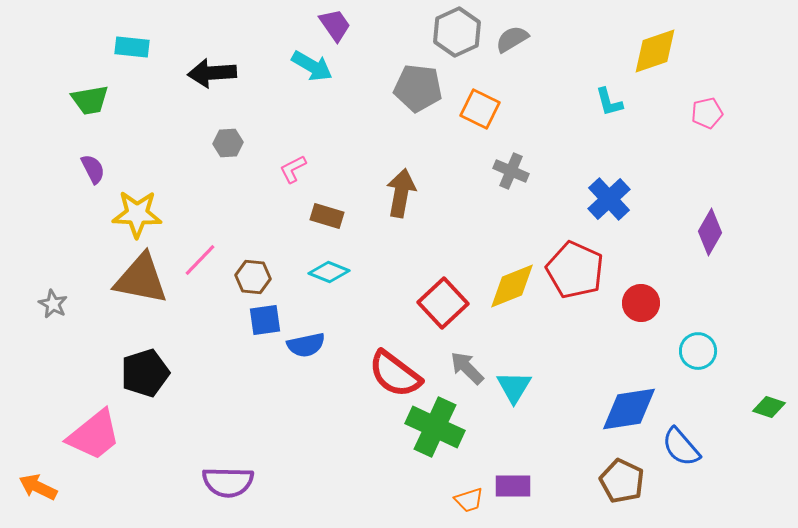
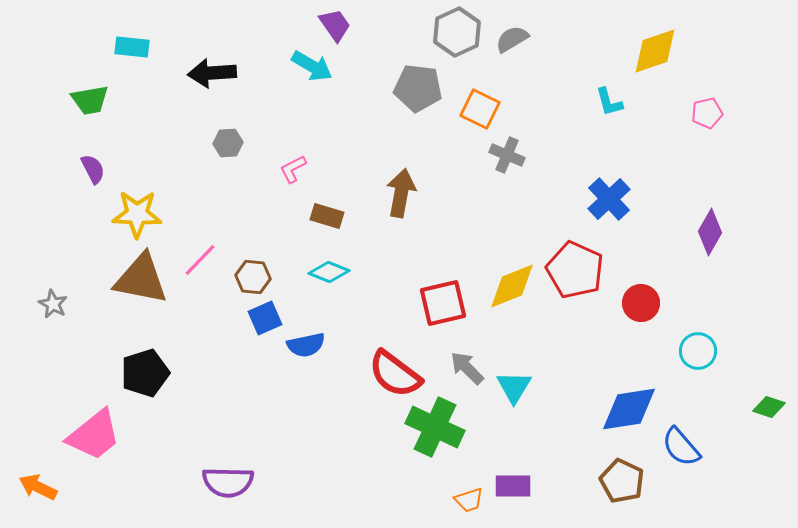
gray cross at (511, 171): moved 4 px left, 16 px up
red square at (443, 303): rotated 30 degrees clockwise
blue square at (265, 320): moved 2 px up; rotated 16 degrees counterclockwise
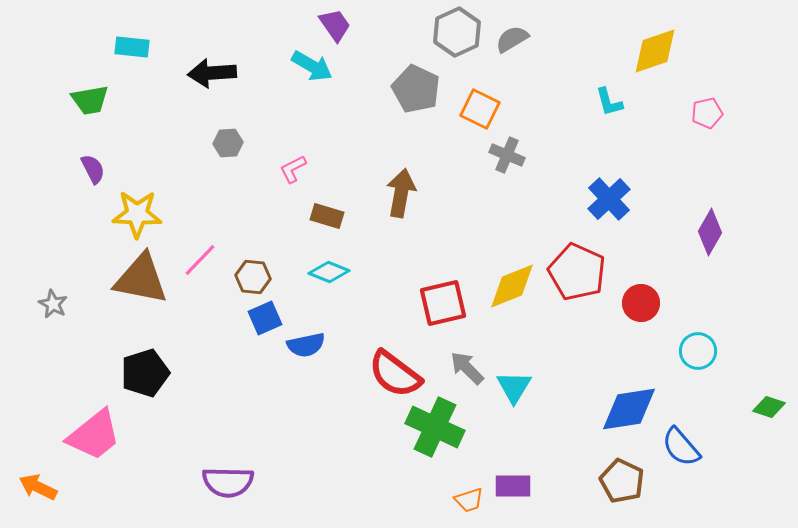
gray pentagon at (418, 88): moved 2 px left, 1 px down; rotated 18 degrees clockwise
red pentagon at (575, 270): moved 2 px right, 2 px down
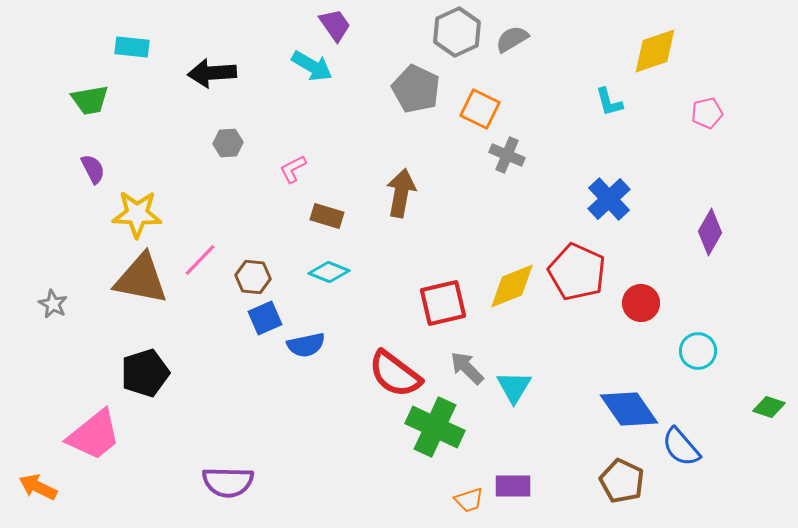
blue diamond at (629, 409): rotated 64 degrees clockwise
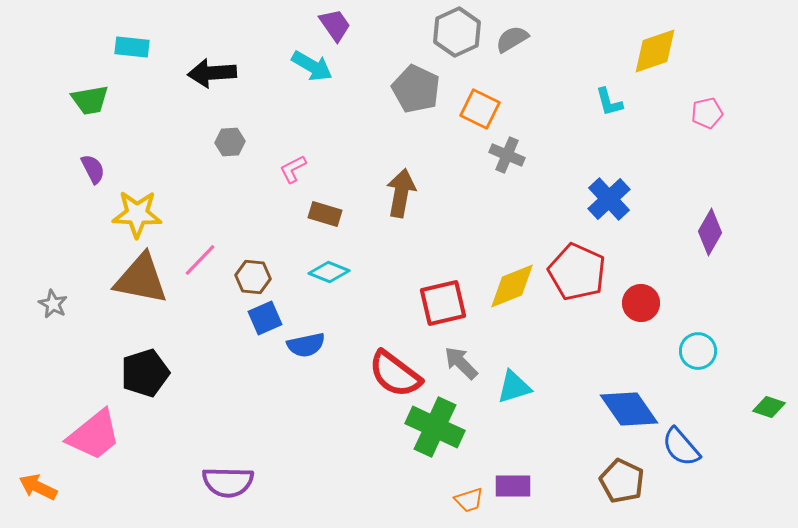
gray hexagon at (228, 143): moved 2 px right, 1 px up
brown rectangle at (327, 216): moved 2 px left, 2 px up
gray arrow at (467, 368): moved 6 px left, 5 px up
cyan triangle at (514, 387): rotated 42 degrees clockwise
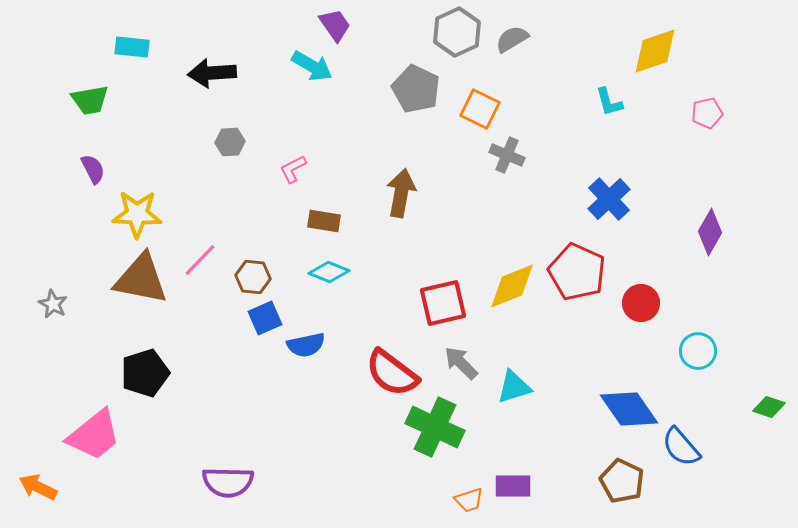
brown rectangle at (325, 214): moved 1 px left, 7 px down; rotated 8 degrees counterclockwise
red semicircle at (395, 374): moved 3 px left, 1 px up
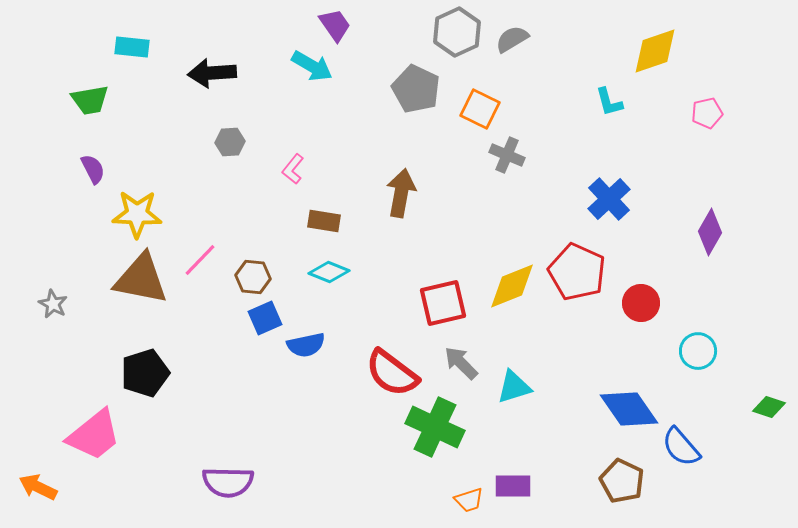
pink L-shape at (293, 169): rotated 24 degrees counterclockwise
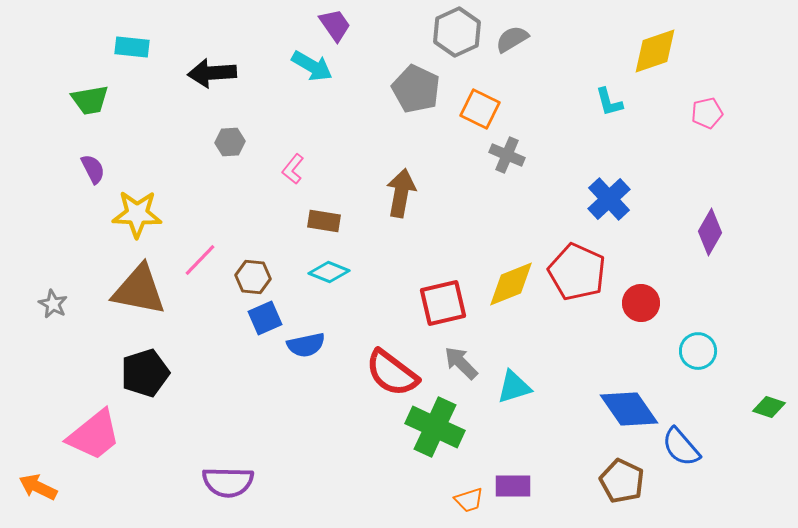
brown triangle at (141, 279): moved 2 px left, 11 px down
yellow diamond at (512, 286): moved 1 px left, 2 px up
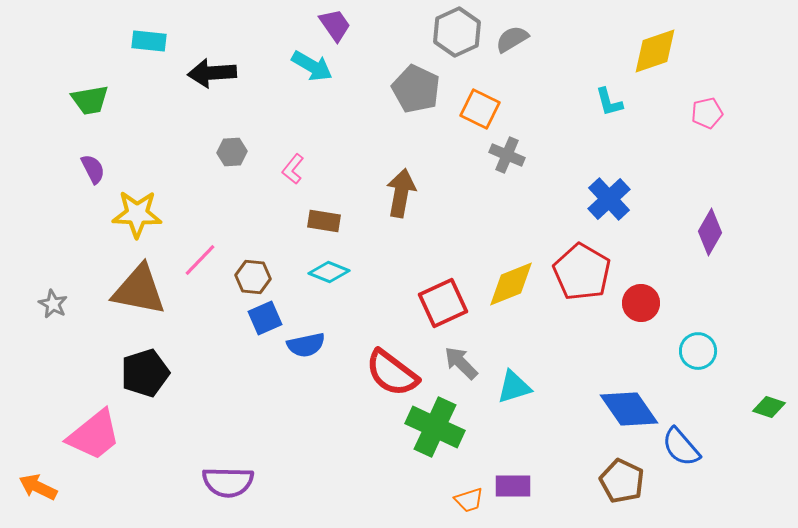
cyan rectangle at (132, 47): moved 17 px right, 6 px up
gray hexagon at (230, 142): moved 2 px right, 10 px down
red pentagon at (577, 272): moved 5 px right; rotated 6 degrees clockwise
red square at (443, 303): rotated 12 degrees counterclockwise
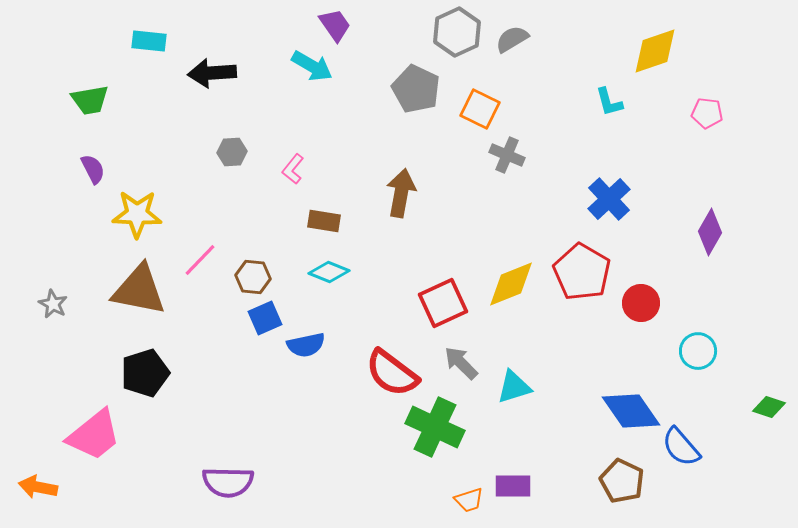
pink pentagon at (707, 113): rotated 20 degrees clockwise
blue diamond at (629, 409): moved 2 px right, 2 px down
orange arrow at (38, 487): rotated 15 degrees counterclockwise
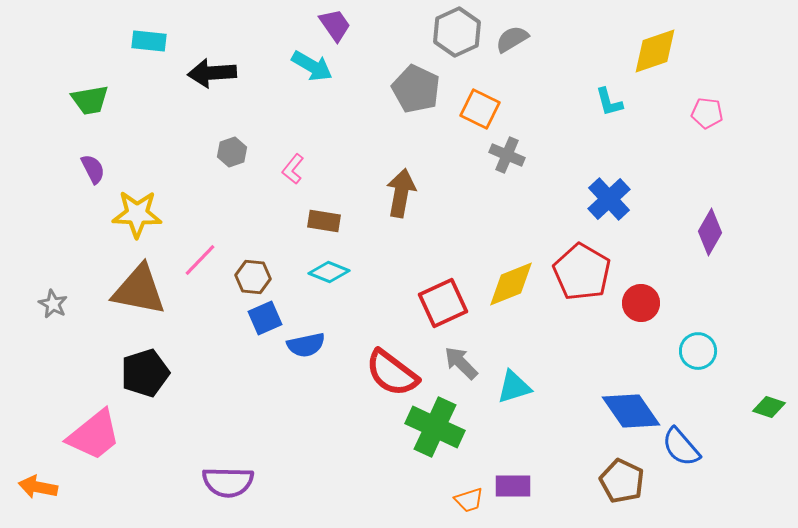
gray hexagon at (232, 152): rotated 16 degrees counterclockwise
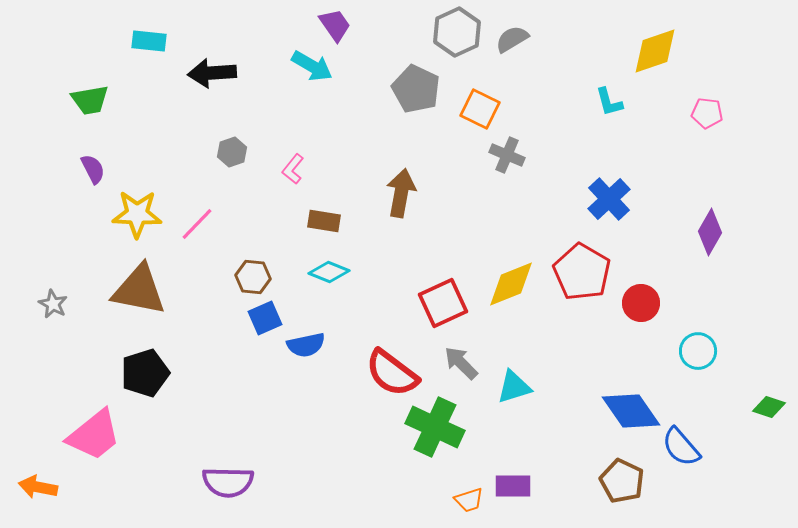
pink line at (200, 260): moved 3 px left, 36 px up
